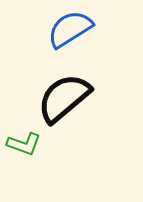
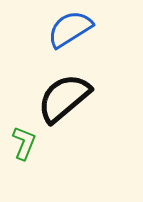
green L-shape: moved 1 px up; rotated 88 degrees counterclockwise
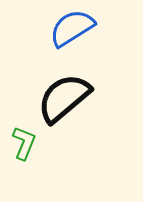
blue semicircle: moved 2 px right, 1 px up
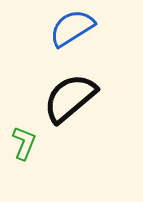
black semicircle: moved 6 px right
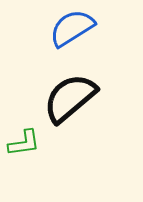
green L-shape: rotated 60 degrees clockwise
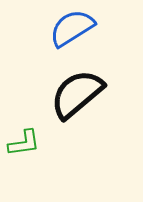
black semicircle: moved 7 px right, 4 px up
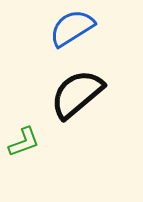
green L-shape: moved 1 px up; rotated 12 degrees counterclockwise
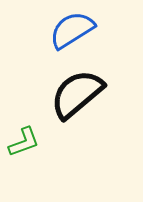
blue semicircle: moved 2 px down
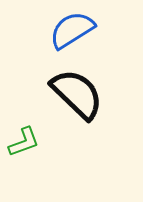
black semicircle: rotated 84 degrees clockwise
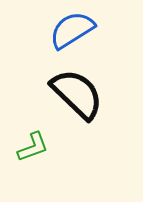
green L-shape: moved 9 px right, 5 px down
